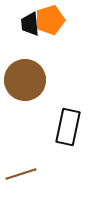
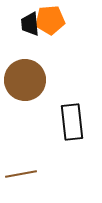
orange pentagon: rotated 12 degrees clockwise
black rectangle: moved 4 px right, 5 px up; rotated 18 degrees counterclockwise
brown line: rotated 8 degrees clockwise
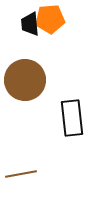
orange pentagon: moved 1 px up
black rectangle: moved 4 px up
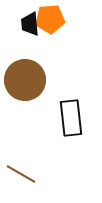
black rectangle: moved 1 px left
brown line: rotated 40 degrees clockwise
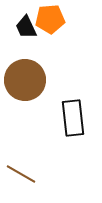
black trapezoid: moved 4 px left, 3 px down; rotated 20 degrees counterclockwise
black rectangle: moved 2 px right
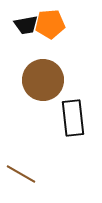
orange pentagon: moved 5 px down
black trapezoid: moved 2 px up; rotated 75 degrees counterclockwise
brown circle: moved 18 px right
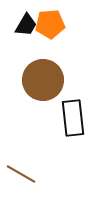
black trapezoid: rotated 50 degrees counterclockwise
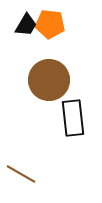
orange pentagon: rotated 12 degrees clockwise
brown circle: moved 6 px right
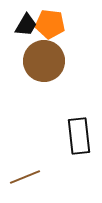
brown circle: moved 5 px left, 19 px up
black rectangle: moved 6 px right, 18 px down
brown line: moved 4 px right, 3 px down; rotated 52 degrees counterclockwise
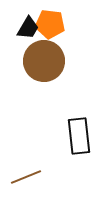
black trapezoid: moved 2 px right, 3 px down
brown line: moved 1 px right
